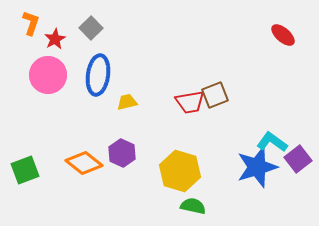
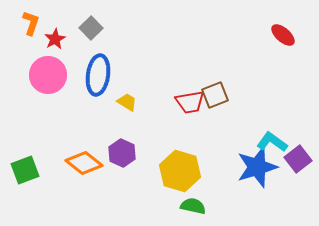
yellow trapezoid: rotated 45 degrees clockwise
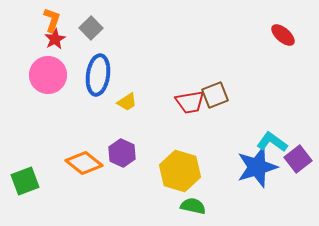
orange L-shape: moved 21 px right, 3 px up
yellow trapezoid: rotated 115 degrees clockwise
green square: moved 11 px down
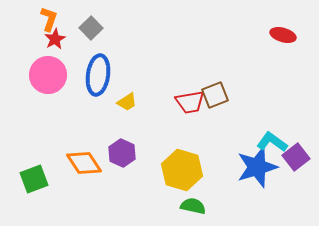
orange L-shape: moved 3 px left, 1 px up
red ellipse: rotated 25 degrees counterclockwise
purple square: moved 2 px left, 2 px up
orange diamond: rotated 18 degrees clockwise
yellow hexagon: moved 2 px right, 1 px up
green square: moved 9 px right, 2 px up
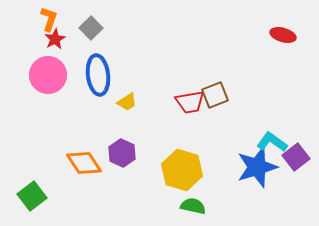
blue ellipse: rotated 15 degrees counterclockwise
green square: moved 2 px left, 17 px down; rotated 16 degrees counterclockwise
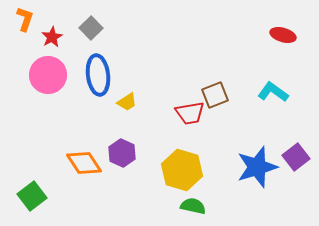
orange L-shape: moved 24 px left
red star: moved 3 px left, 2 px up
red trapezoid: moved 11 px down
cyan L-shape: moved 1 px right, 50 px up
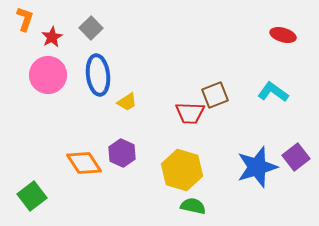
red trapezoid: rotated 12 degrees clockwise
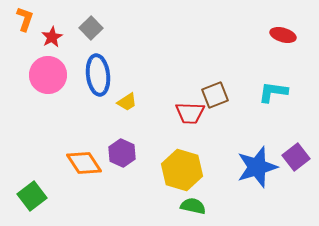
cyan L-shape: rotated 28 degrees counterclockwise
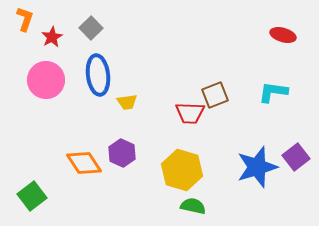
pink circle: moved 2 px left, 5 px down
yellow trapezoid: rotated 25 degrees clockwise
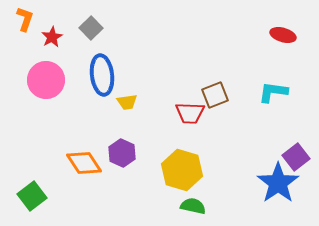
blue ellipse: moved 4 px right
blue star: moved 21 px right, 16 px down; rotated 18 degrees counterclockwise
